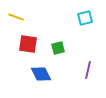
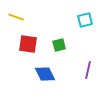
cyan square: moved 2 px down
green square: moved 1 px right, 3 px up
blue diamond: moved 4 px right
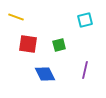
purple line: moved 3 px left
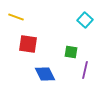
cyan square: rotated 35 degrees counterclockwise
green square: moved 12 px right, 7 px down; rotated 24 degrees clockwise
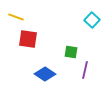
cyan square: moved 7 px right
red square: moved 5 px up
blue diamond: rotated 30 degrees counterclockwise
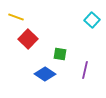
red square: rotated 36 degrees clockwise
green square: moved 11 px left, 2 px down
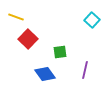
green square: moved 2 px up; rotated 16 degrees counterclockwise
blue diamond: rotated 20 degrees clockwise
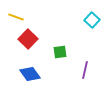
blue diamond: moved 15 px left
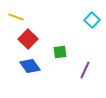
purple line: rotated 12 degrees clockwise
blue diamond: moved 8 px up
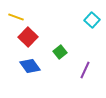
red square: moved 2 px up
green square: rotated 32 degrees counterclockwise
